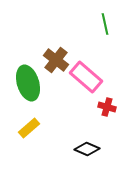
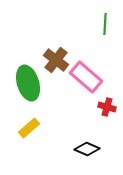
green line: rotated 15 degrees clockwise
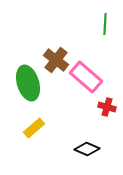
yellow rectangle: moved 5 px right
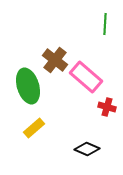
brown cross: moved 1 px left
green ellipse: moved 3 px down
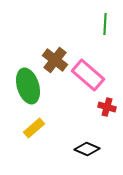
pink rectangle: moved 2 px right, 2 px up
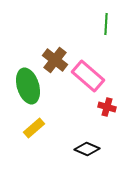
green line: moved 1 px right
pink rectangle: moved 1 px down
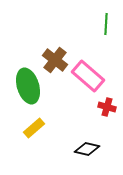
black diamond: rotated 10 degrees counterclockwise
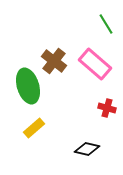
green line: rotated 35 degrees counterclockwise
brown cross: moved 1 px left, 1 px down
pink rectangle: moved 7 px right, 12 px up
red cross: moved 1 px down
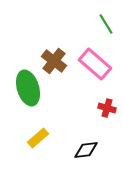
green ellipse: moved 2 px down
yellow rectangle: moved 4 px right, 10 px down
black diamond: moved 1 px left, 1 px down; rotated 20 degrees counterclockwise
